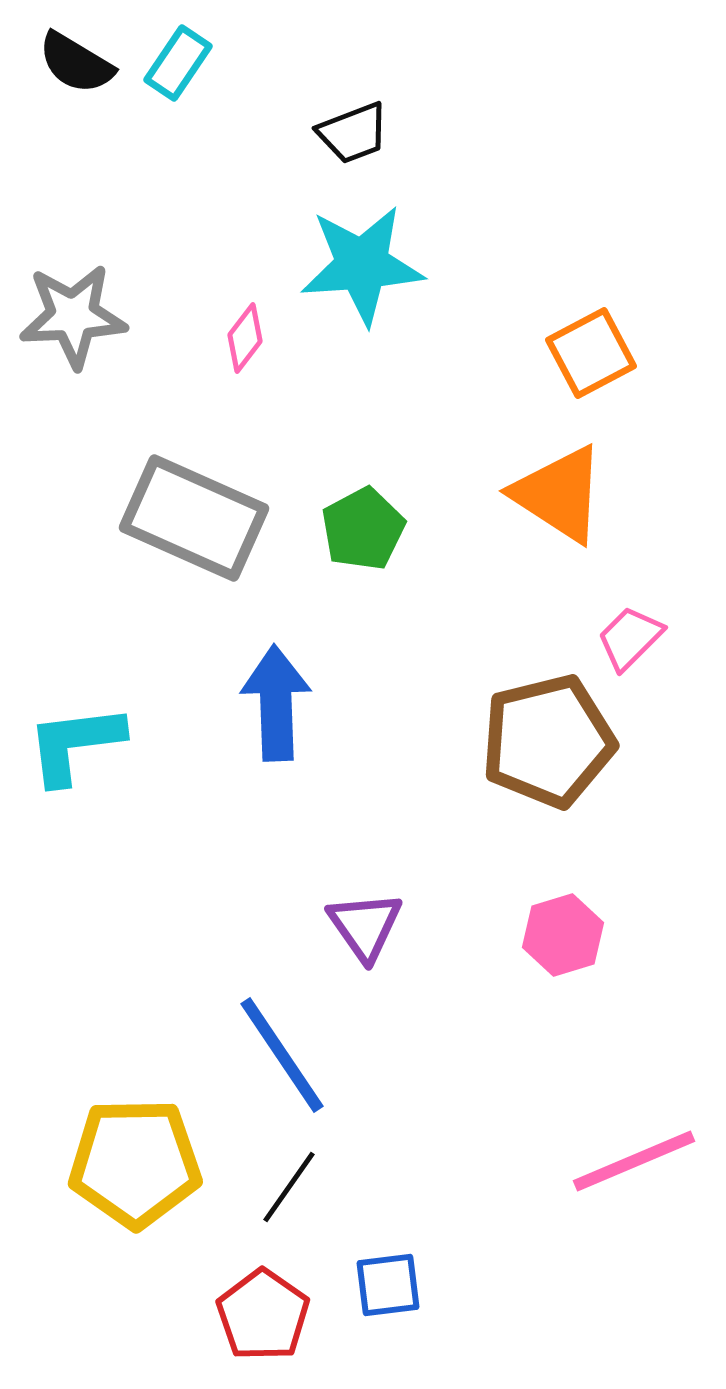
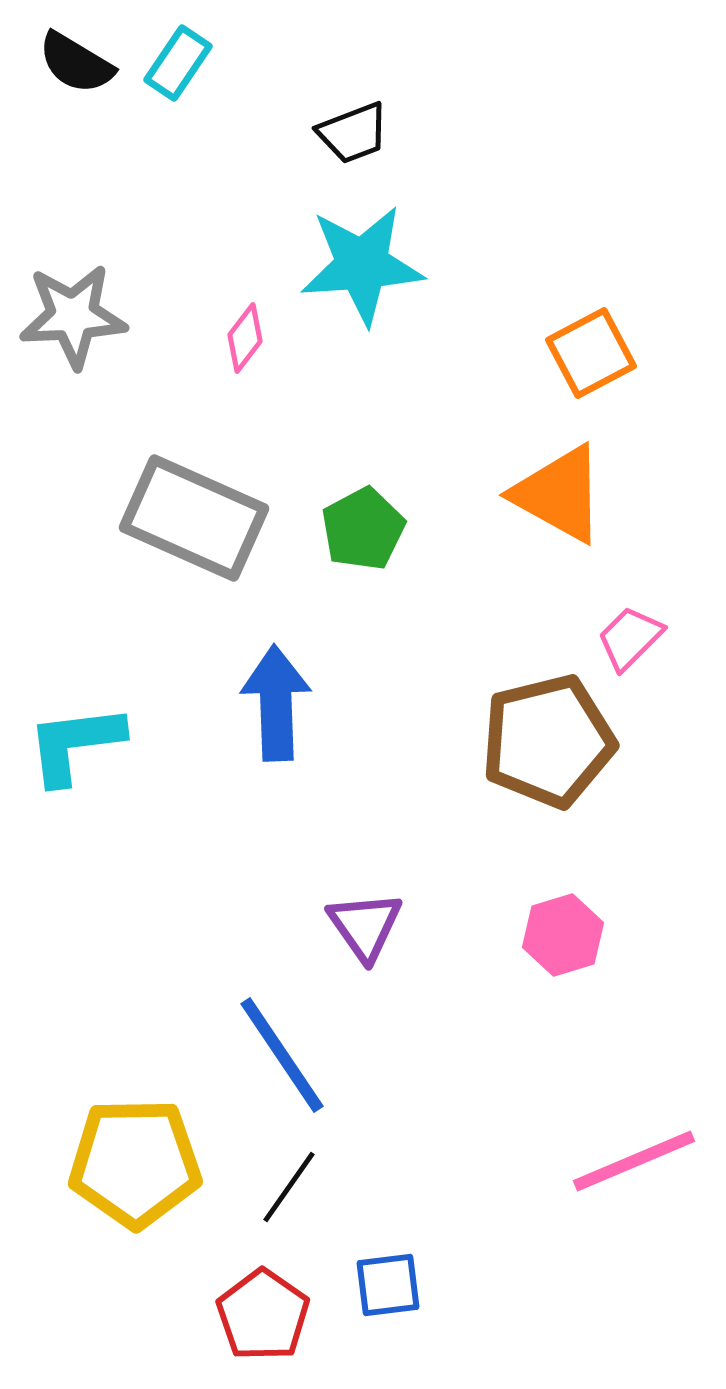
orange triangle: rotated 4 degrees counterclockwise
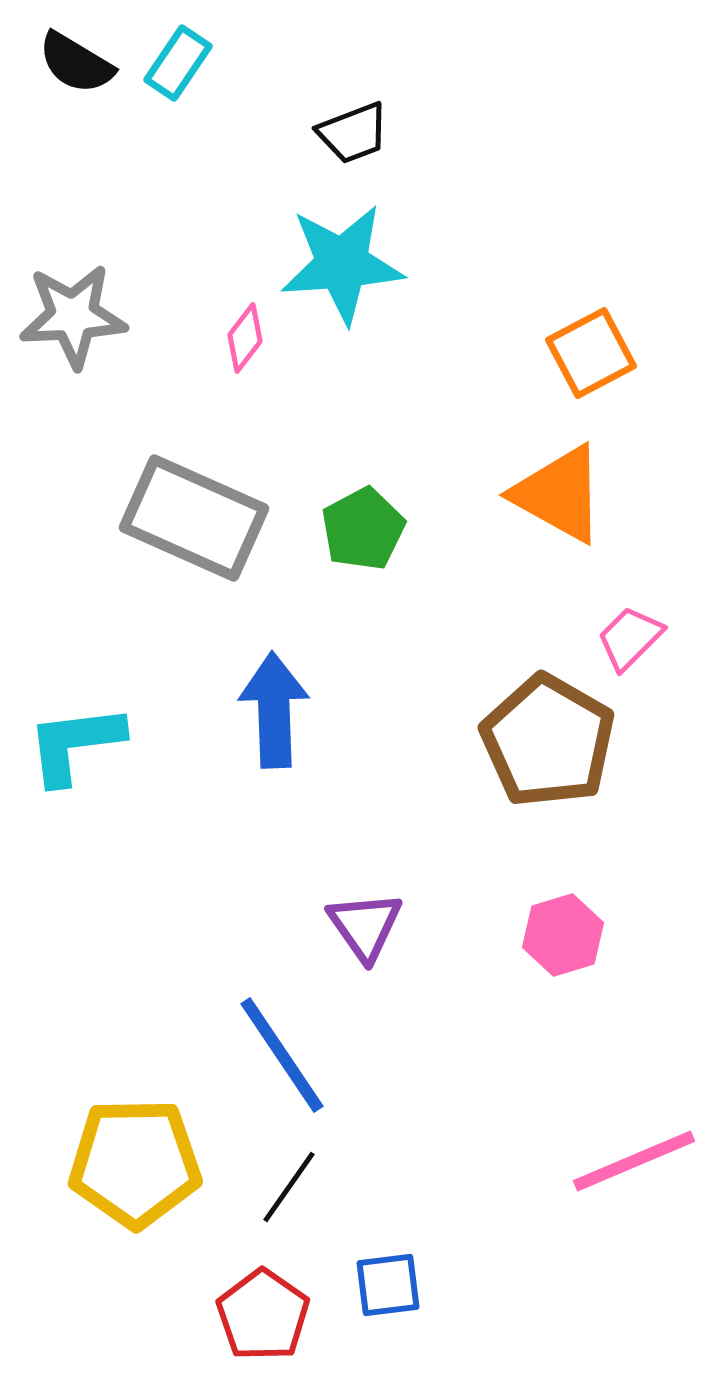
cyan star: moved 20 px left, 1 px up
blue arrow: moved 2 px left, 7 px down
brown pentagon: rotated 28 degrees counterclockwise
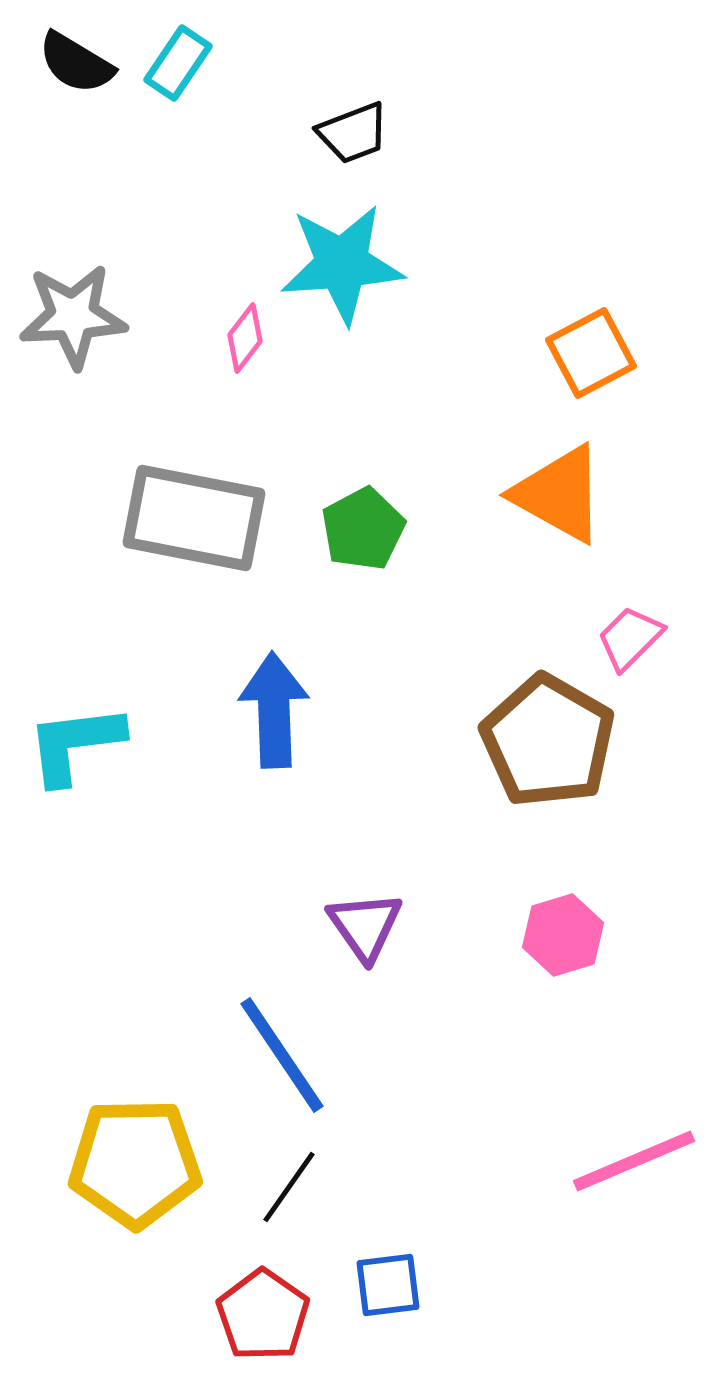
gray rectangle: rotated 13 degrees counterclockwise
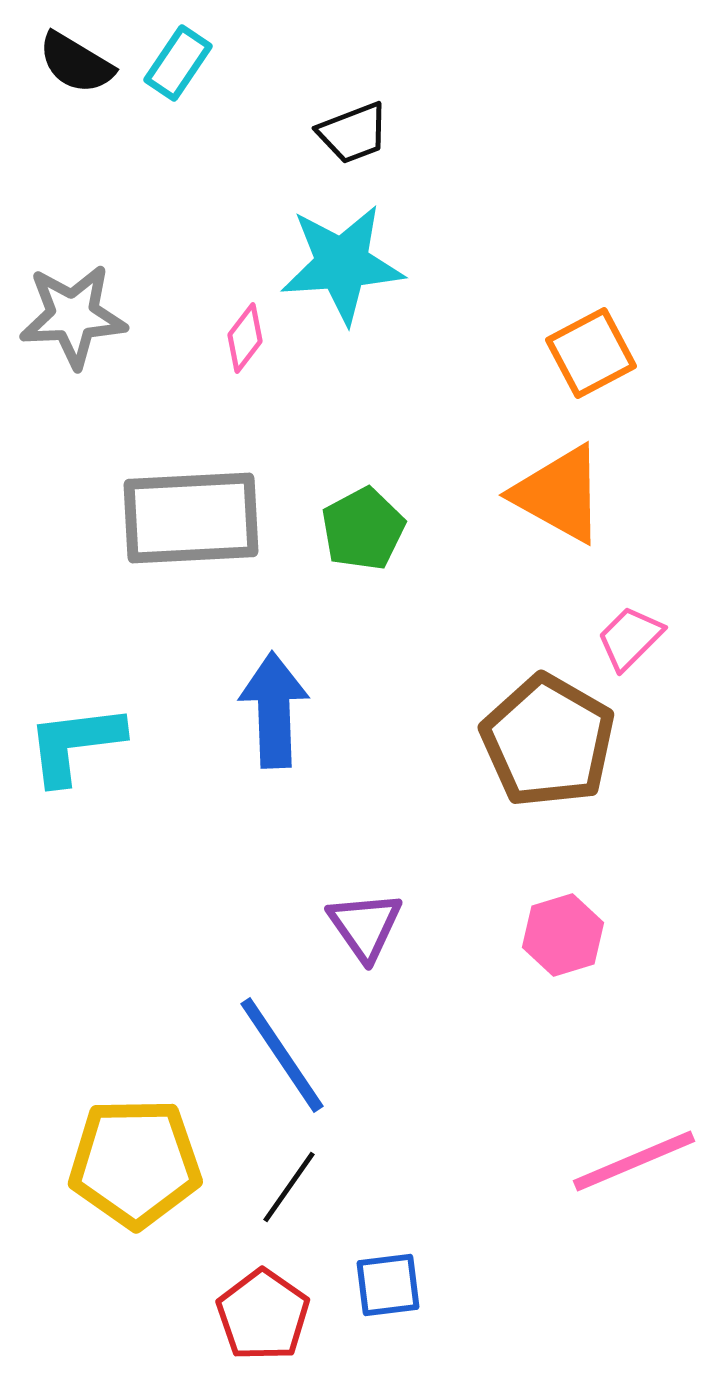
gray rectangle: moved 3 px left; rotated 14 degrees counterclockwise
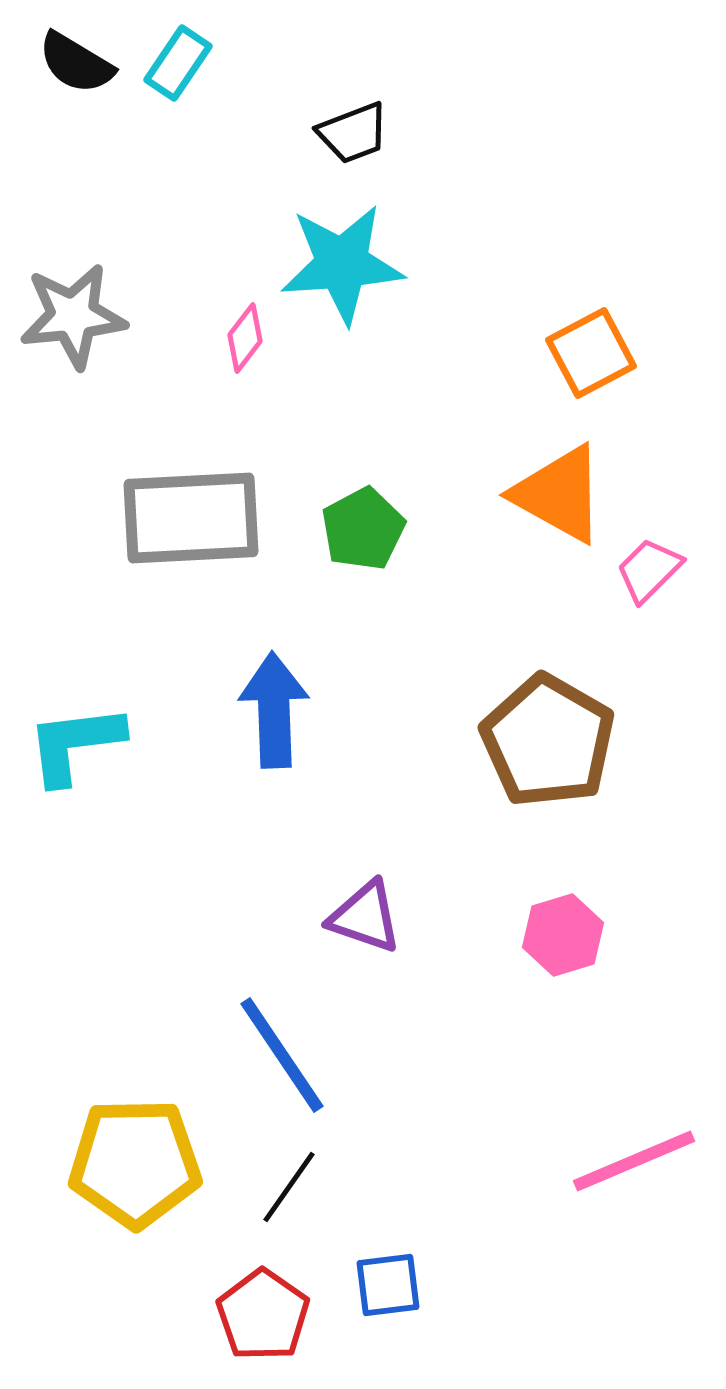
gray star: rotated 3 degrees counterclockwise
pink trapezoid: moved 19 px right, 68 px up
purple triangle: moved 9 px up; rotated 36 degrees counterclockwise
